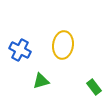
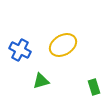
yellow ellipse: rotated 52 degrees clockwise
green rectangle: rotated 21 degrees clockwise
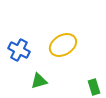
blue cross: moved 1 px left
green triangle: moved 2 px left
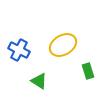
green triangle: rotated 48 degrees clockwise
green rectangle: moved 6 px left, 16 px up
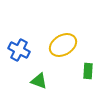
green rectangle: rotated 21 degrees clockwise
green triangle: rotated 12 degrees counterclockwise
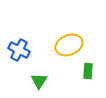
yellow ellipse: moved 6 px right; rotated 8 degrees clockwise
green triangle: rotated 42 degrees clockwise
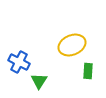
yellow ellipse: moved 3 px right
blue cross: moved 12 px down
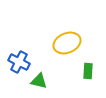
yellow ellipse: moved 5 px left, 2 px up
green triangle: rotated 48 degrees counterclockwise
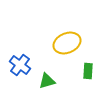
blue cross: moved 1 px right, 3 px down; rotated 10 degrees clockwise
green triangle: moved 8 px right; rotated 30 degrees counterclockwise
